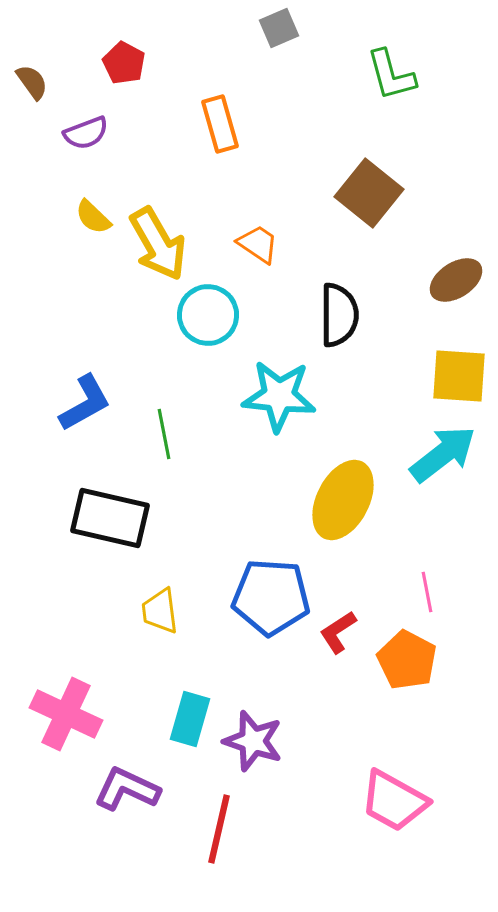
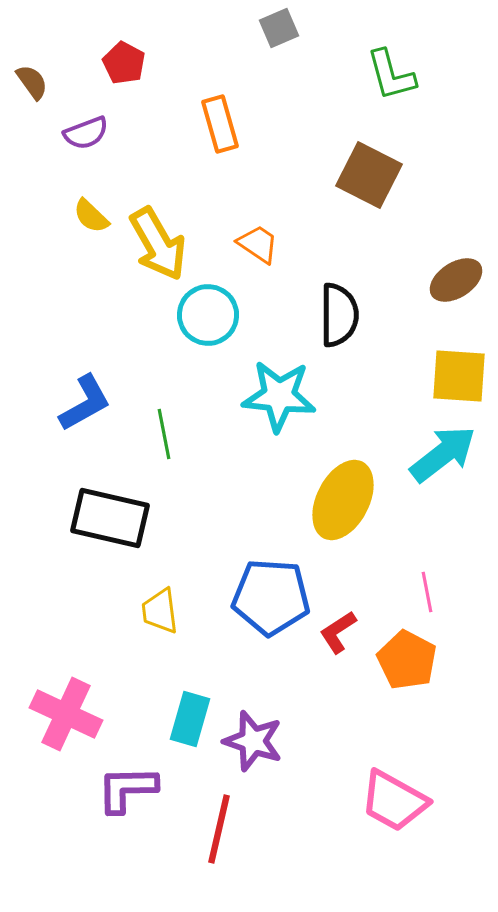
brown square: moved 18 px up; rotated 12 degrees counterclockwise
yellow semicircle: moved 2 px left, 1 px up
purple L-shape: rotated 26 degrees counterclockwise
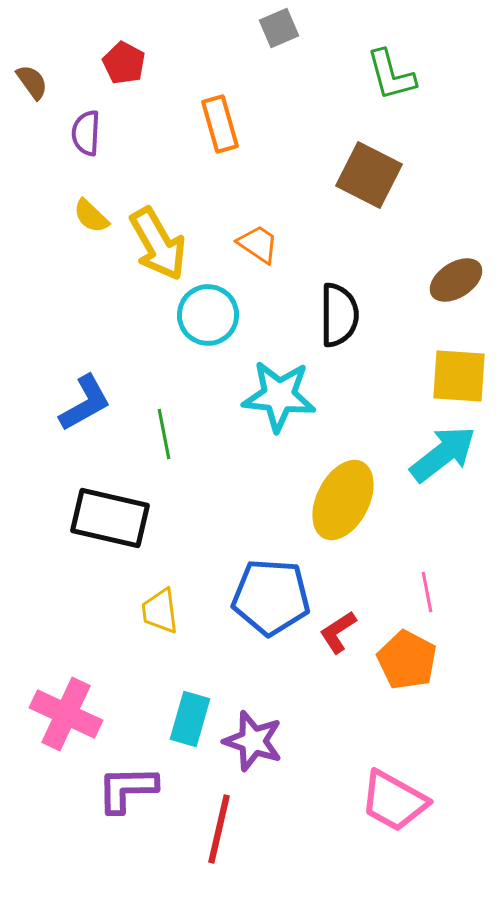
purple semicircle: rotated 114 degrees clockwise
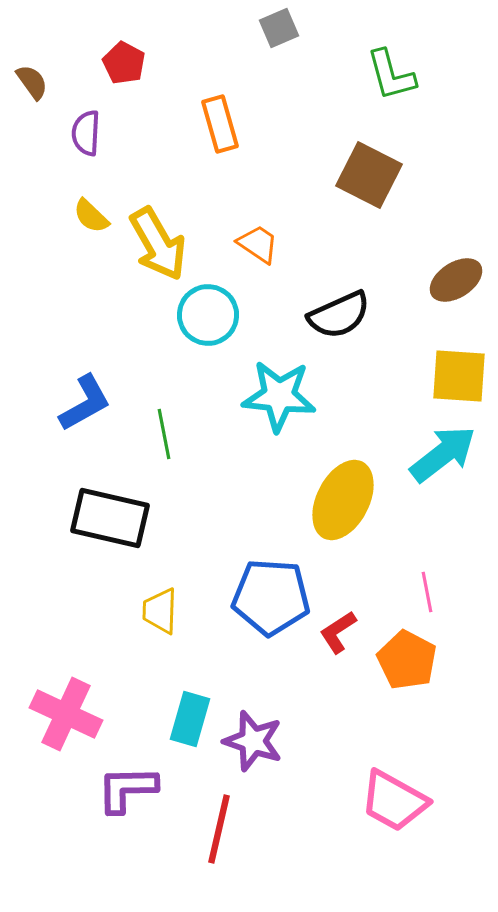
black semicircle: rotated 66 degrees clockwise
yellow trapezoid: rotated 9 degrees clockwise
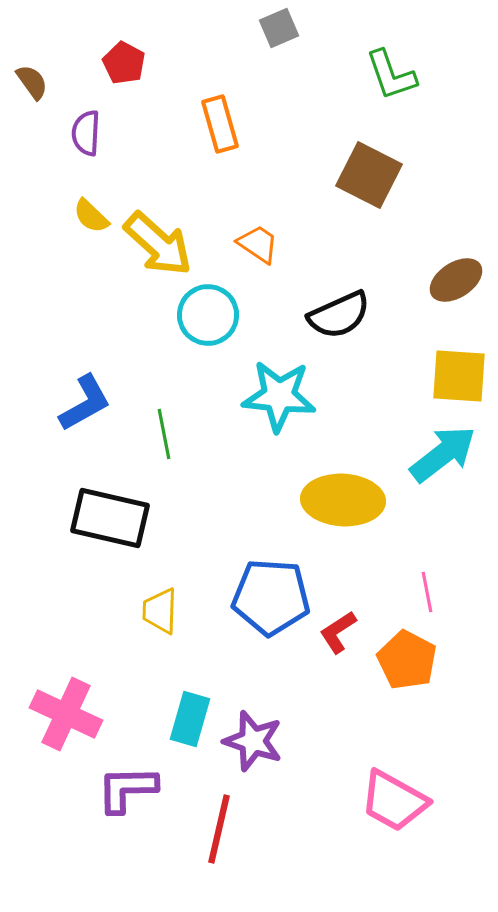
green L-shape: rotated 4 degrees counterclockwise
yellow arrow: rotated 18 degrees counterclockwise
yellow ellipse: rotated 66 degrees clockwise
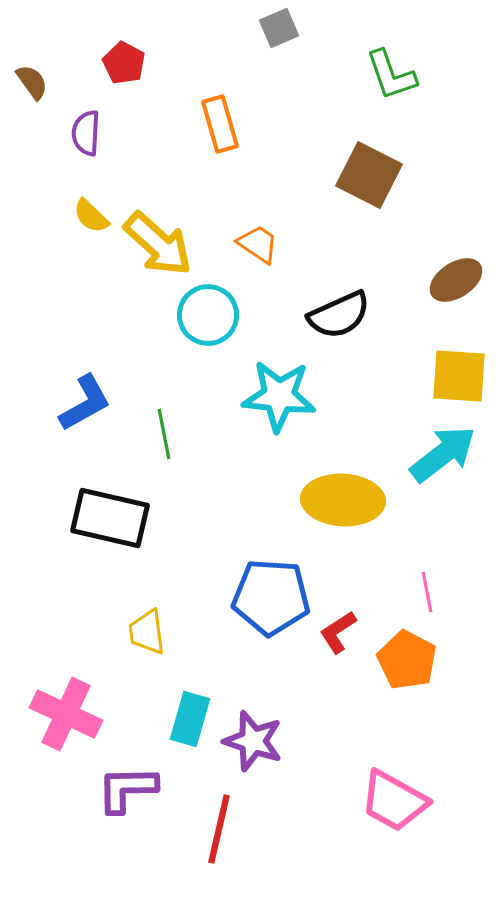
yellow trapezoid: moved 13 px left, 21 px down; rotated 9 degrees counterclockwise
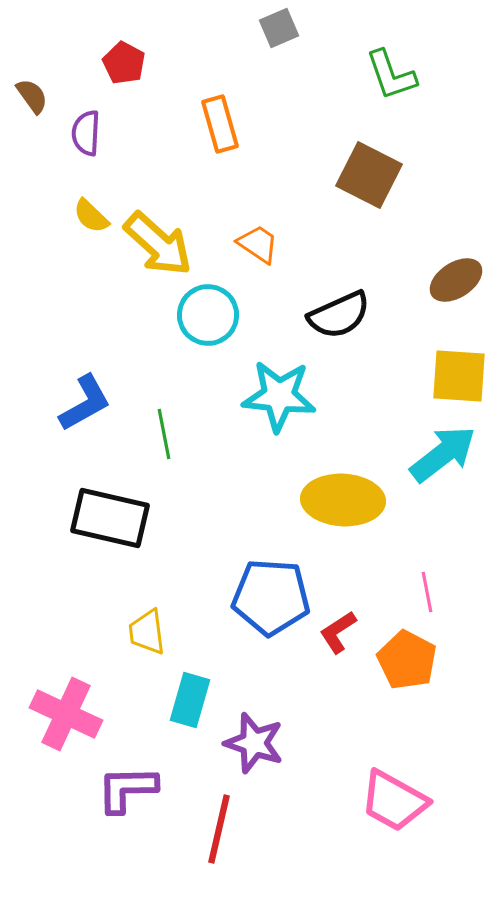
brown semicircle: moved 14 px down
cyan rectangle: moved 19 px up
purple star: moved 1 px right, 2 px down
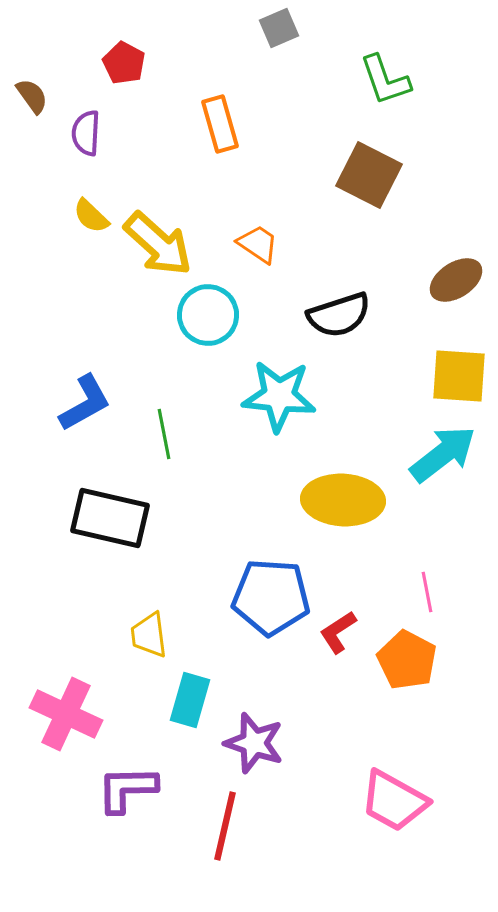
green L-shape: moved 6 px left, 5 px down
black semicircle: rotated 6 degrees clockwise
yellow trapezoid: moved 2 px right, 3 px down
red line: moved 6 px right, 3 px up
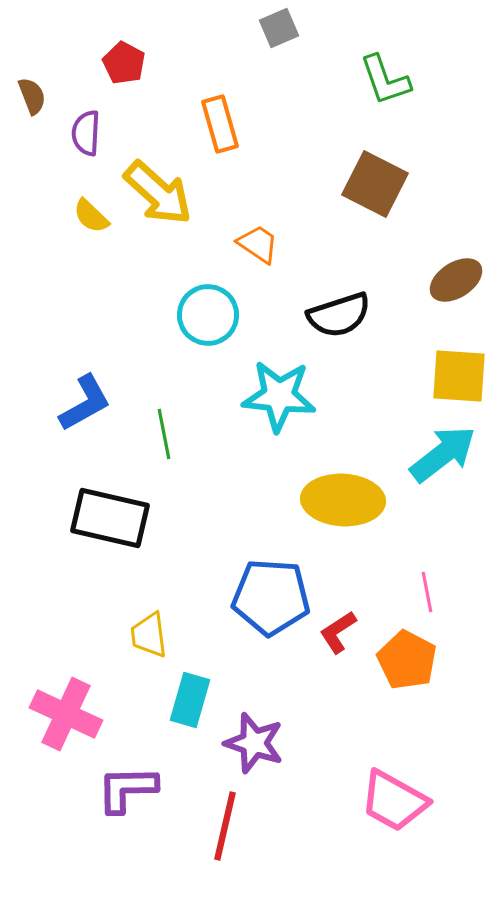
brown semicircle: rotated 15 degrees clockwise
brown square: moved 6 px right, 9 px down
yellow arrow: moved 51 px up
